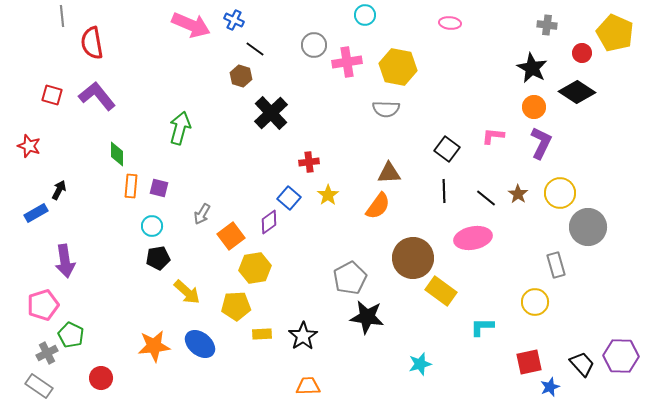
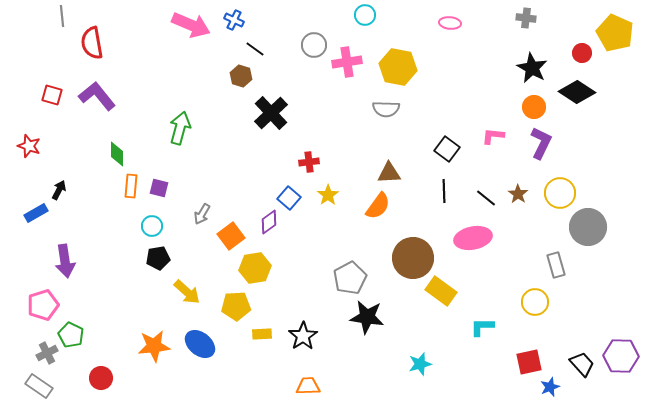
gray cross at (547, 25): moved 21 px left, 7 px up
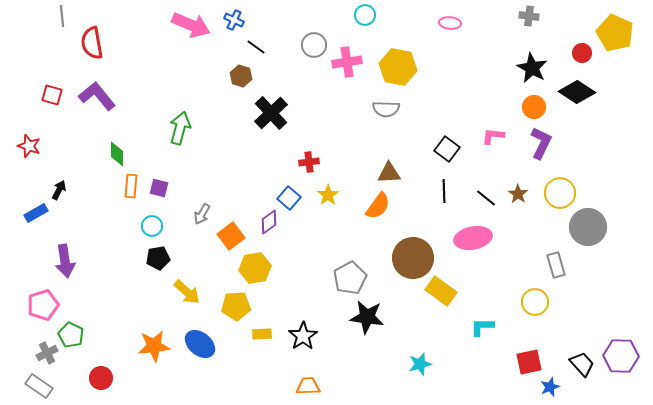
gray cross at (526, 18): moved 3 px right, 2 px up
black line at (255, 49): moved 1 px right, 2 px up
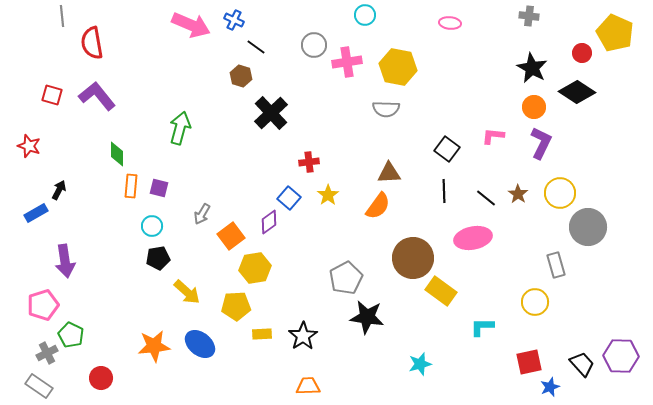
gray pentagon at (350, 278): moved 4 px left
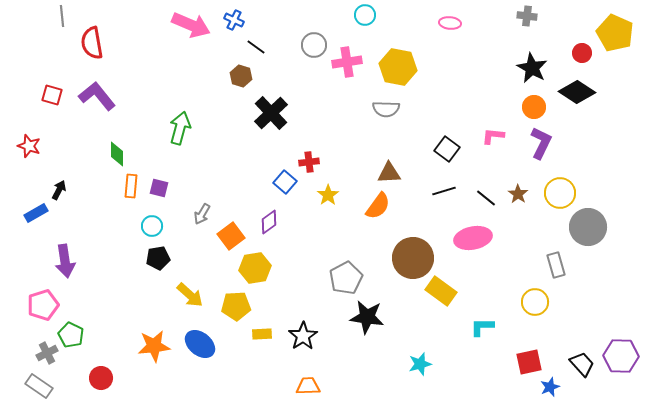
gray cross at (529, 16): moved 2 px left
black line at (444, 191): rotated 75 degrees clockwise
blue square at (289, 198): moved 4 px left, 16 px up
yellow arrow at (187, 292): moved 3 px right, 3 px down
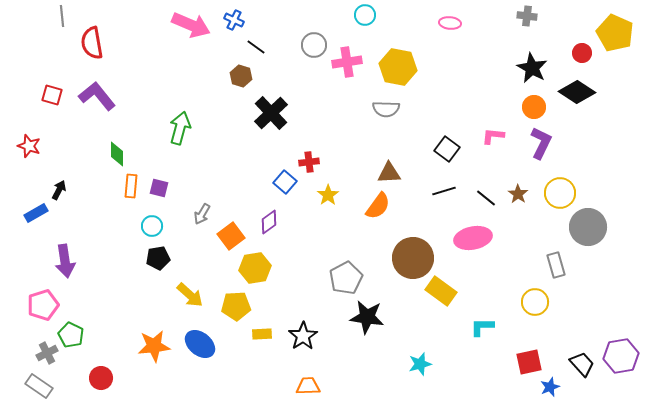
purple hexagon at (621, 356): rotated 12 degrees counterclockwise
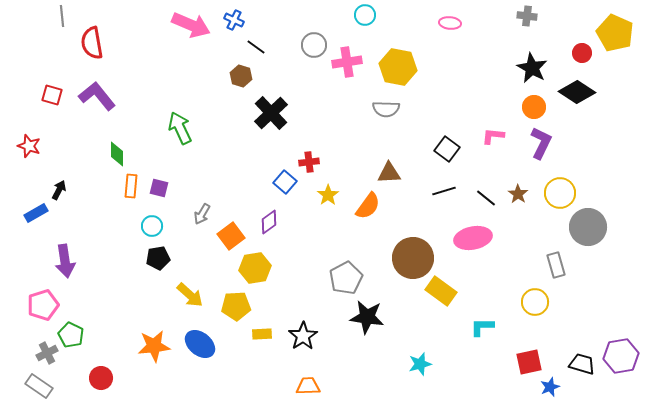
green arrow at (180, 128): rotated 40 degrees counterclockwise
orange semicircle at (378, 206): moved 10 px left
black trapezoid at (582, 364): rotated 32 degrees counterclockwise
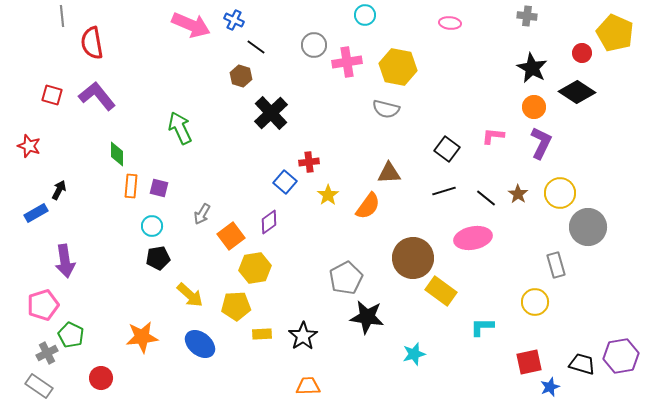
gray semicircle at (386, 109): rotated 12 degrees clockwise
orange star at (154, 346): moved 12 px left, 9 px up
cyan star at (420, 364): moved 6 px left, 10 px up
